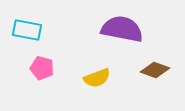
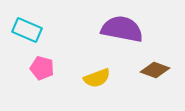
cyan rectangle: rotated 12 degrees clockwise
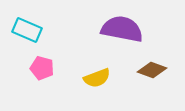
brown diamond: moved 3 px left
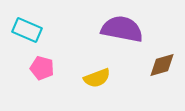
brown diamond: moved 10 px right, 5 px up; rotated 36 degrees counterclockwise
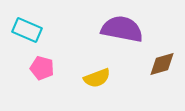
brown diamond: moved 1 px up
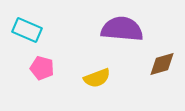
purple semicircle: rotated 6 degrees counterclockwise
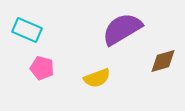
purple semicircle: rotated 36 degrees counterclockwise
brown diamond: moved 1 px right, 3 px up
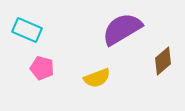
brown diamond: rotated 24 degrees counterclockwise
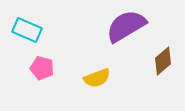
purple semicircle: moved 4 px right, 3 px up
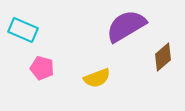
cyan rectangle: moved 4 px left
brown diamond: moved 4 px up
